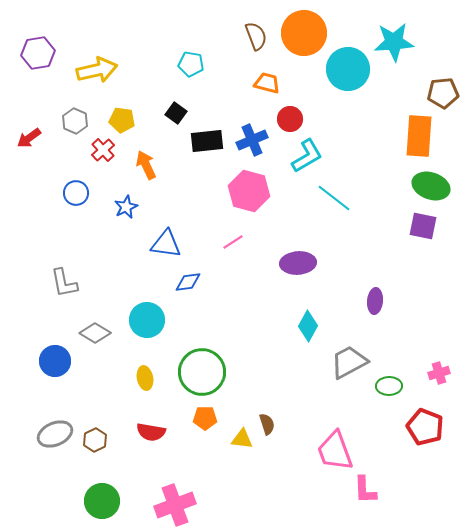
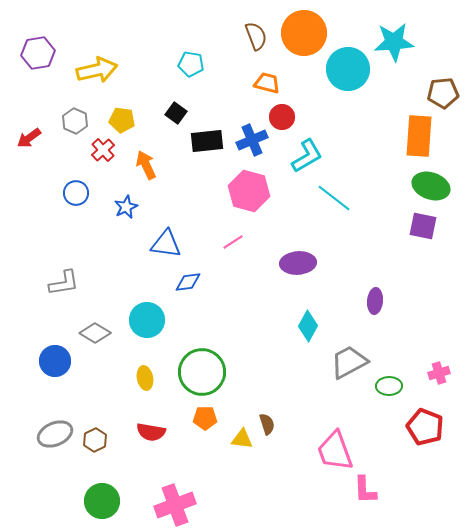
red circle at (290, 119): moved 8 px left, 2 px up
gray L-shape at (64, 283): rotated 88 degrees counterclockwise
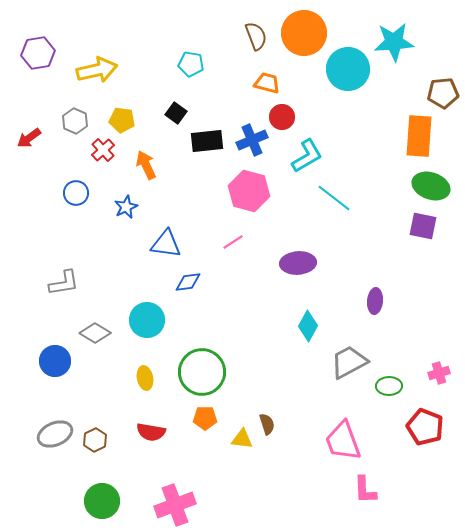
pink trapezoid at (335, 451): moved 8 px right, 10 px up
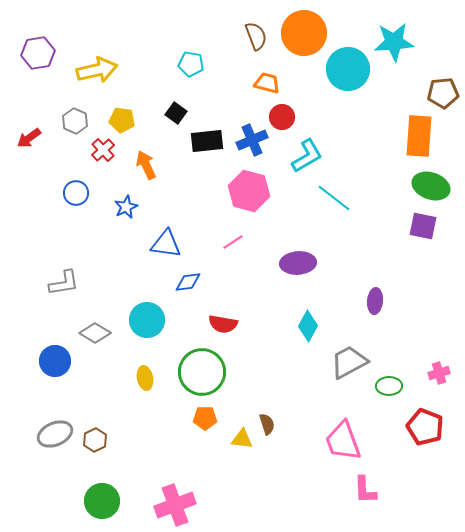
red semicircle at (151, 432): moved 72 px right, 108 px up
